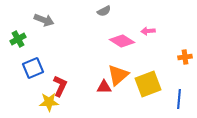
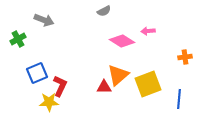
blue square: moved 4 px right, 5 px down
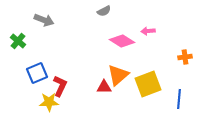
green cross: moved 2 px down; rotated 21 degrees counterclockwise
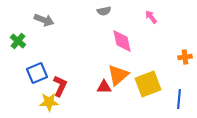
gray semicircle: rotated 16 degrees clockwise
pink arrow: moved 3 px right, 14 px up; rotated 56 degrees clockwise
pink diamond: rotated 45 degrees clockwise
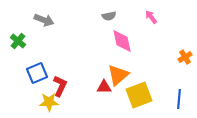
gray semicircle: moved 5 px right, 5 px down
orange cross: rotated 24 degrees counterclockwise
yellow square: moved 9 px left, 11 px down
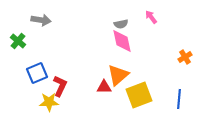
gray semicircle: moved 12 px right, 8 px down
gray arrow: moved 3 px left; rotated 12 degrees counterclockwise
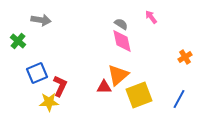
gray semicircle: rotated 136 degrees counterclockwise
blue line: rotated 24 degrees clockwise
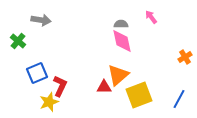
gray semicircle: rotated 32 degrees counterclockwise
yellow star: rotated 18 degrees counterclockwise
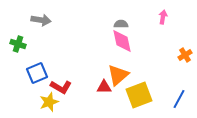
pink arrow: moved 12 px right; rotated 48 degrees clockwise
green cross: moved 3 px down; rotated 21 degrees counterclockwise
orange cross: moved 2 px up
red L-shape: moved 1 px right, 1 px down; rotated 95 degrees clockwise
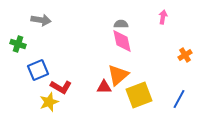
blue square: moved 1 px right, 3 px up
